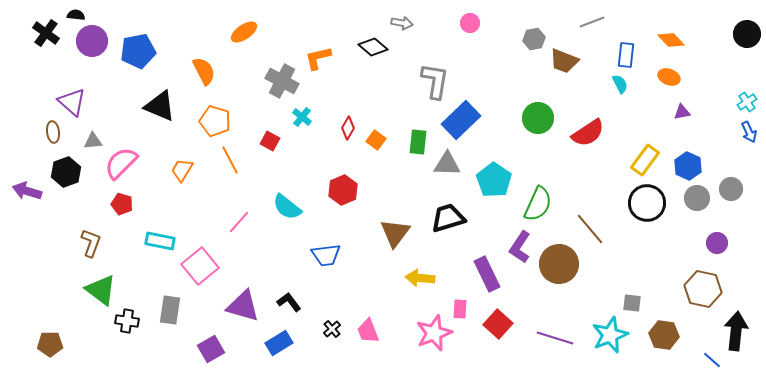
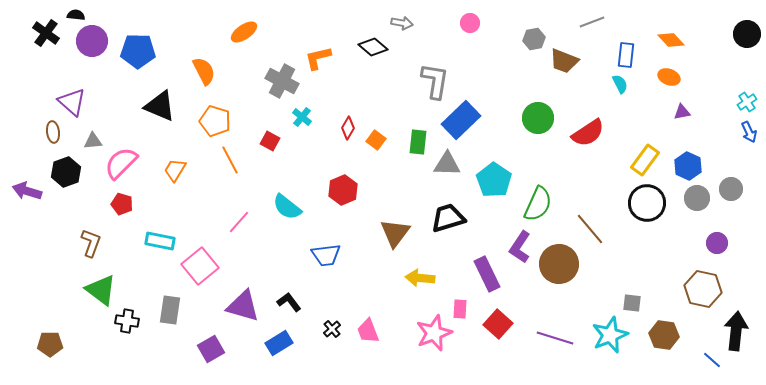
blue pentagon at (138, 51): rotated 12 degrees clockwise
orange trapezoid at (182, 170): moved 7 px left
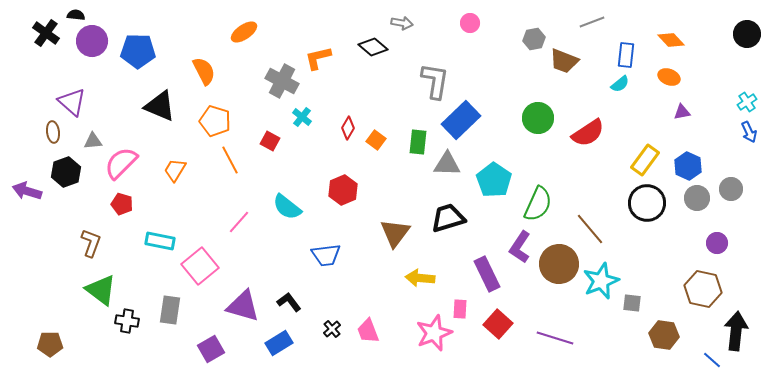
cyan semicircle at (620, 84): rotated 78 degrees clockwise
cyan star at (610, 335): moved 9 px left, 54 px up
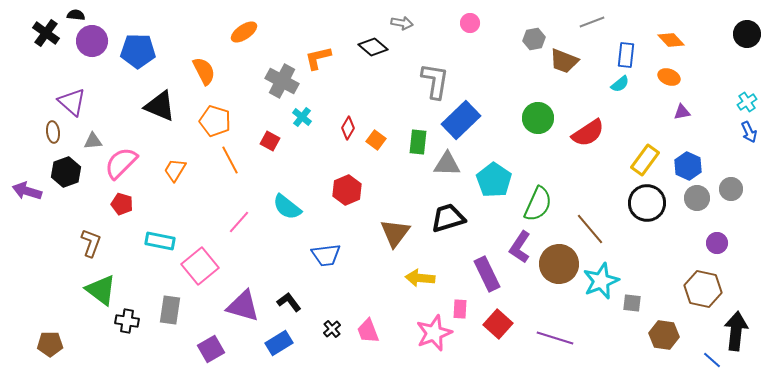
red hexagon at (343, 190): moved 4 px right
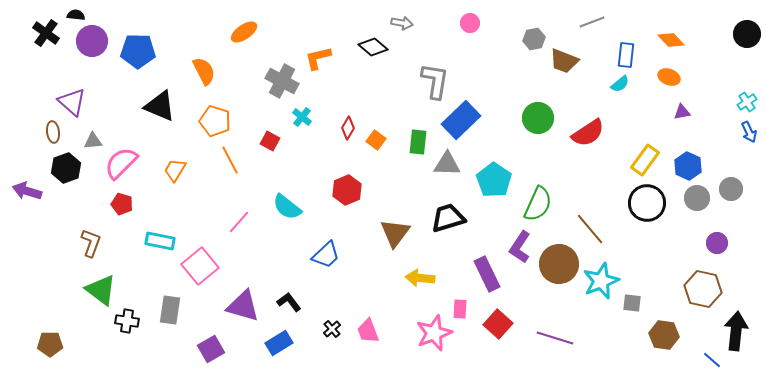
black hexagon at (66, 172): moved 4 px up
blue trapezoid at (326, 255): rotated 36 degrees counterclockwise
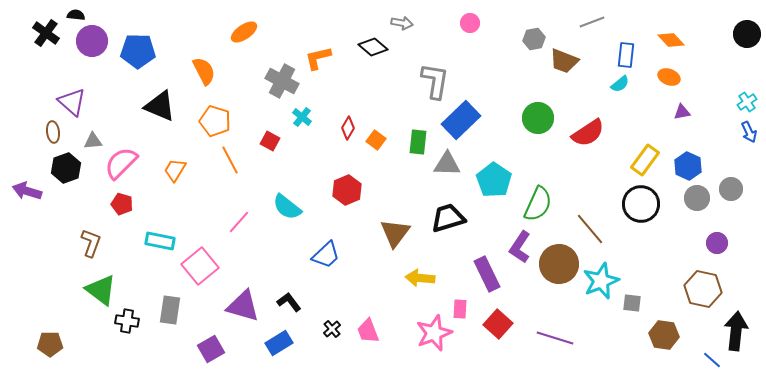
black circle at (647, 203): moved 6 px left, 1 px down
